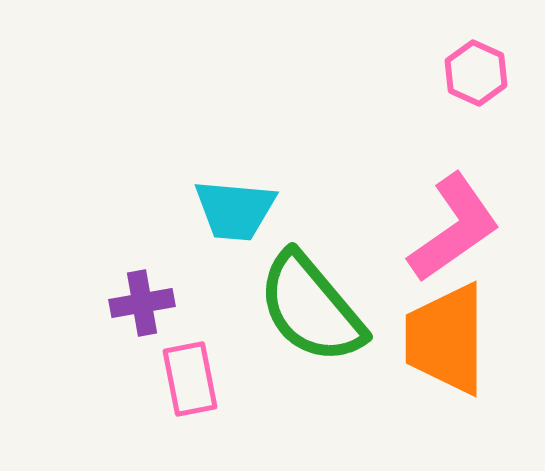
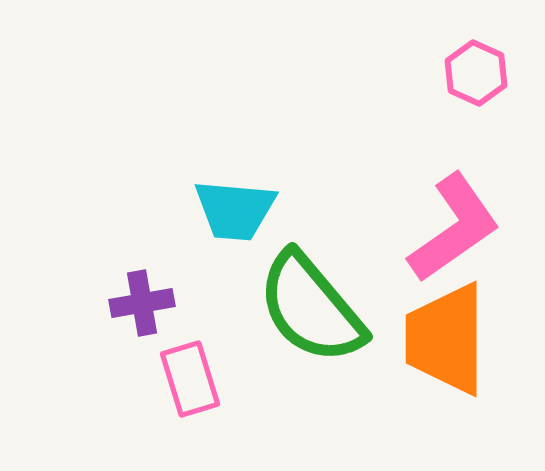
pink rectangle: rotated 6 degrees counterclockwise
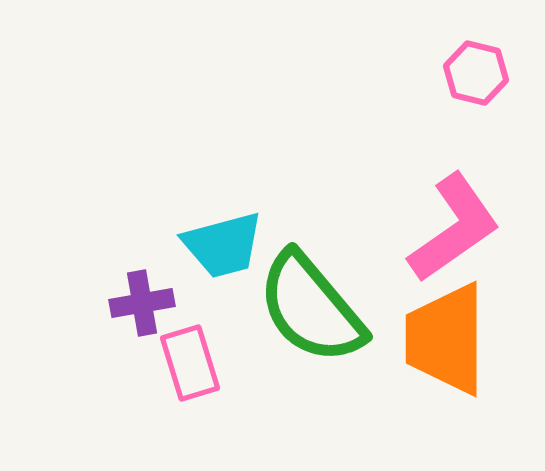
pink hexagon: rotated 10 degrees counterclockwise
cyan trapezoid: moved 12 px left, 35 px down; rotated 20 degrees counterclockwise
pink rectangle: moved 16 px up
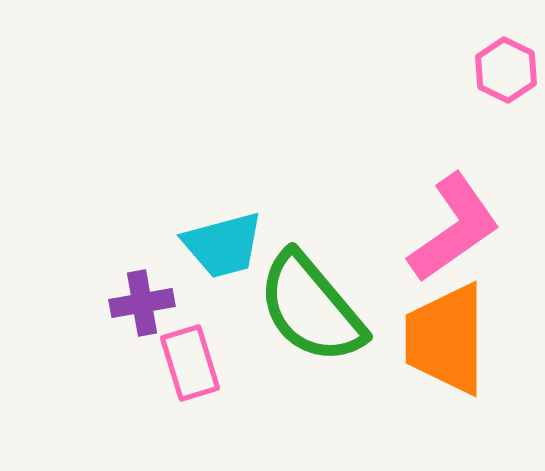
pink hexagon: moved 30 px right, 3 px up; rotated 12 degrees clockwise
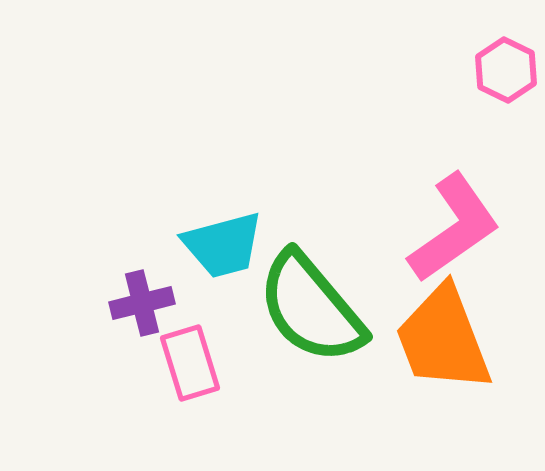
purple cross: rotated 4 degrees counterclockwise
orange trapezoid: moved 3 px left; rotated 21 degrees counterclockwise
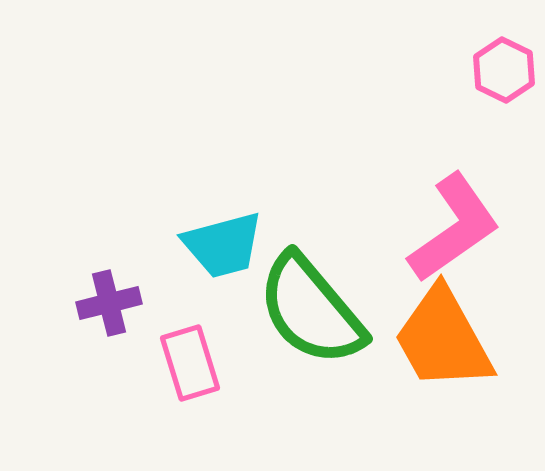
pink hexagon: moved 2 px left
purple cross: moved 33 px left
green semicircle: moved 2 px down
orange trapezoid: rotated 8 degrees counterclockwise
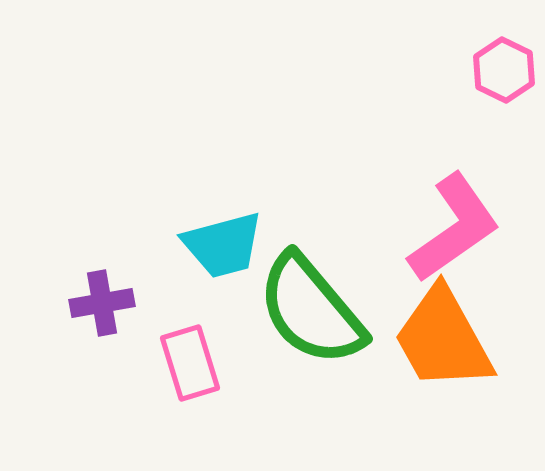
purple cross: moved 7 px left; rotated 4 degrees clockwise
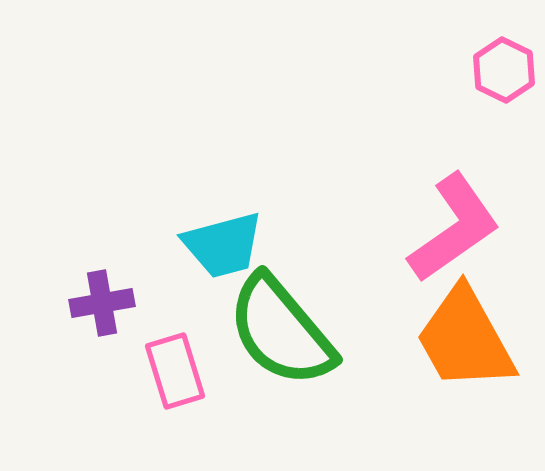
green semicircle: moved 30 px left, 21 px down
orange trapezoid: moved 22 px right
pink rectangle: moved 15 px left, 8 px down
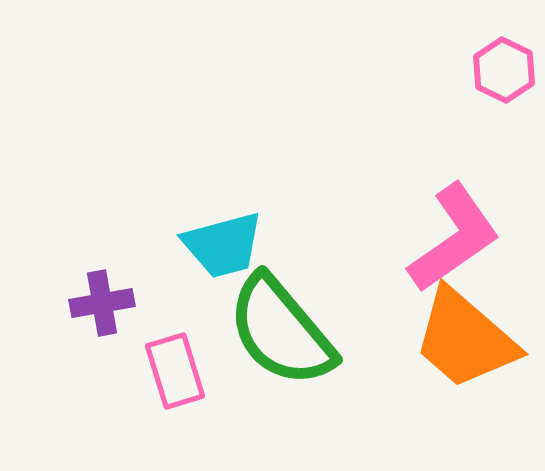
pink L-shape: moved 10 px down
orange trapezoid: rotated 20 degrees counterclockwise
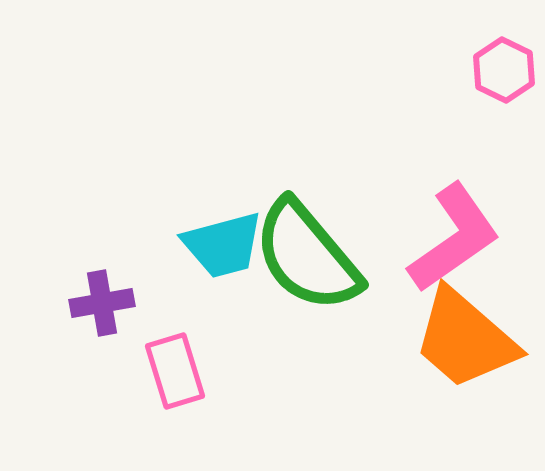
green semicircle: moved 26 px right, 75 px up
